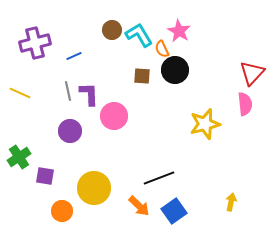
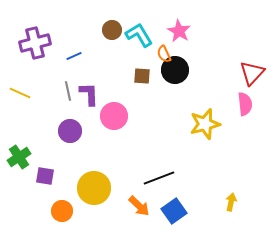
orange semicircle: moved 2 px right, 5 px down
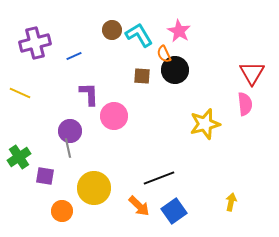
red triangle: rotated 12 degrees counterclockwise
gray line: moved 57 px down
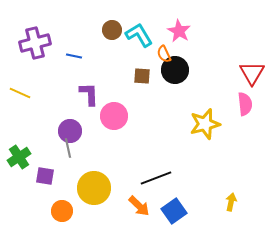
blue line: rotated 35 degrees clockwise
black line: moved 3 px left
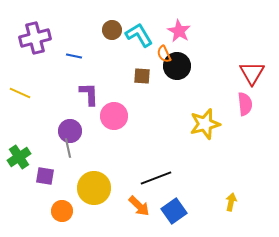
purple cross: moved 5 px up
black circle: moved 2 px right, 4 px up
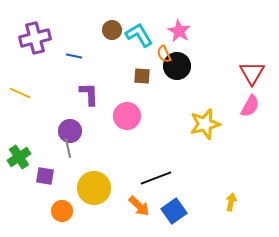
pink semicircle: moved 5 px right, 2 px down; rotated 35 degrees clockwise
pink circle: moved 13 px right
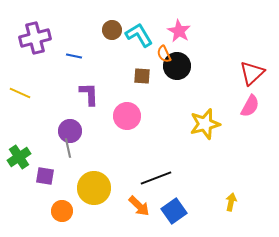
red triangle: rotated 16 degrees clockwise
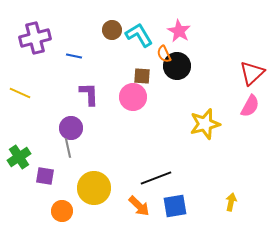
pink circle: moved 6 px right, 19 px up
purple circle: moved 1 px right, 3 px up
blue square: moved 1 px right, 5 px up; rotated 25 degrees clockwise
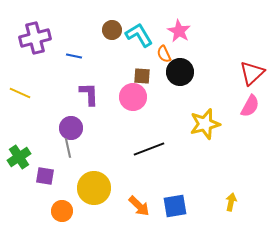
black circle: moved 3 px right, 6 px down
black line: moved 7 px left, 29 px up
